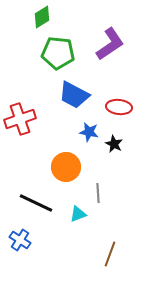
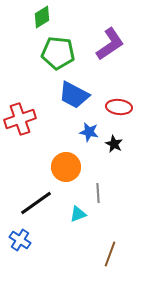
black line: rotated 60 degrees counterclockwise
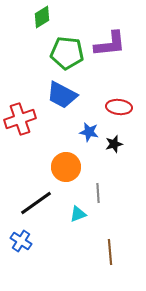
purple L-shape: rotated 28 degrees clockwise
green pentagon: moved 9 px right
blue trapezoid: moved 12 px left
black star: rotated 30 degrees clockwise
blue cross: moved 1 px right, 1 px down
brown line: moved 2 px up; rotated 25 degrees counterclockwise
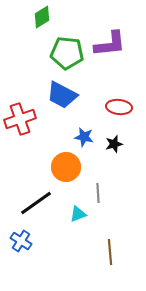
blue star: moved 5 px left, 5 px down
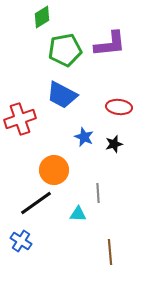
green pentagon: moved 2 px left, 3 px up; rotated 16 degrees counterclockwise
blue star: rotated 12 degrees clockwise
orange circle: moved 12 px left, 3 px down
cyan triangle: rotated 24 degrees clockwise
